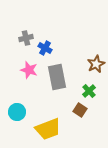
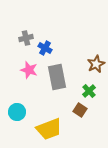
yellow trapezoid: moved 1 px right
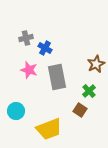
cyan circle: moved 1 px left, 1 px up
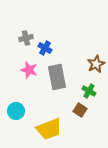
green cross: rotated 16 degrees counterclockwise
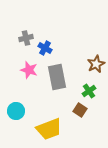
green cross: rotated 24 degrees clockwise
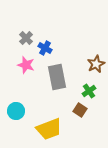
gray cross: rotated 32 degrees counterclockwise
pink star: moved 3 px left, 5 px up
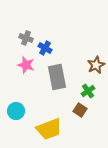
gray cross: rotated 24 degrees counterclockwise
brown star: moved 1 px down
green cross: moved 1 px left
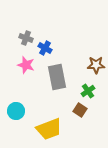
brown star: rotated 24 degrees clockwise
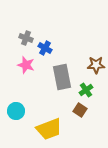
gray rectangle: moved 5 px right
green cross: moved 2 px left, 1 px up
